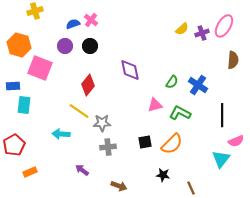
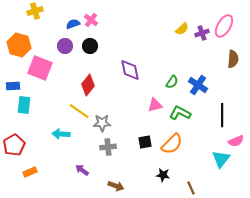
brown semicircle: moved 1 px up
brown arrow: moved 3 px left
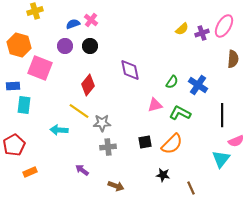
cyan arrow: moved 2 px left, 4 px up
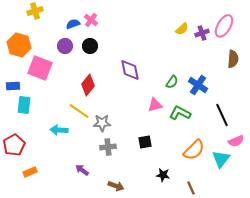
black line: rotated 25 degrees counterclockwise
orange semicircle: moved 22 px right, 6 px down
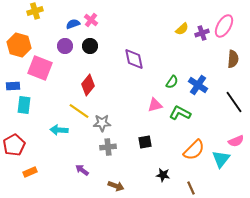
purple diamond: moved 4 px right, 11 px up
black line: moved 12 px right, 13 px up; rotated 10 degrees counterclockwise
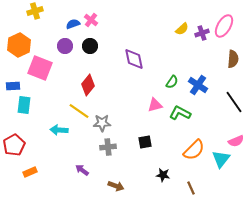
orange hexagon: rotated 20 degrees clockwise
